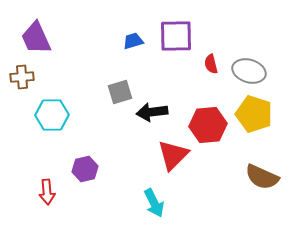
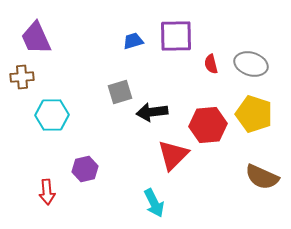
gray ellipse: moved 2 px right, 7 px up
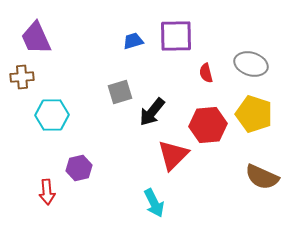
red semicircle: moved 5 px left, 9 px down
black arrow: rotated 44 degrees counterclockwise
purple hexagon: moved 6 px left, 1 px up
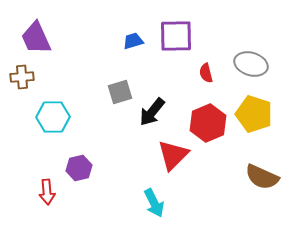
cyan hexagon: moved 1 px right, 2 px down
red hexagon: moved 2 px up; rotated 18 degrees counterclockwise
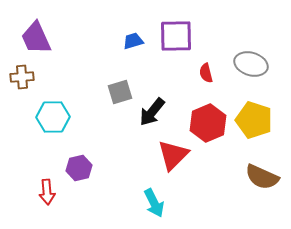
yellow pentagon: moved 6 px down
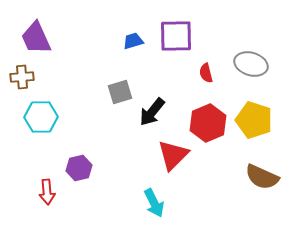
cyan hexagon: moved 12 px left
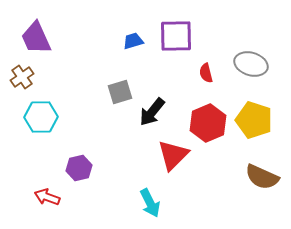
brown cross: rotated 30 degrees counterclockwise
red arrow: moved 5 px down; rotated 115 degrees clockwise
cyan arrow: moved 4 px left
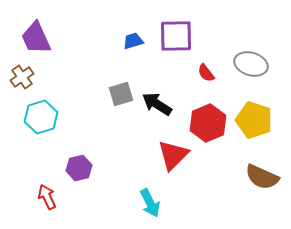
red semicircle: rotated 24 degrees counterclockwise
gray square: moved 1 px right, 2 px down
black arrow: moved 5 px right, 8 px up; rotated 84 degrees clockwise
cyan hexagon: rotated 16 degrees counterclockwise
red arrow: rotated 45 degrees clockwise
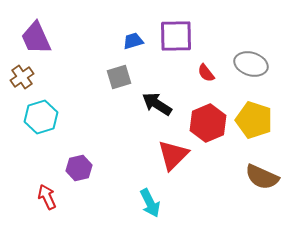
gray square: moved 2 px left, 17 px up
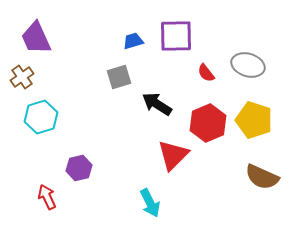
gray ellipse: moved 3 px left, 1 px down
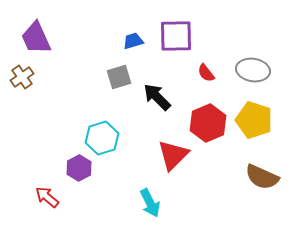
gray ellipse: moved 5 px right, 5 px down; rotated 8 degrees counterclockwise
black arrow: moved 7 px up; rotated 12 degrees clockwise
cyan hexagon: moved 61 px right, 21 px down
purple hexagon: rotated 15 degrees counterclockwise
red arrow: rotated 25 degrees counterclockwise
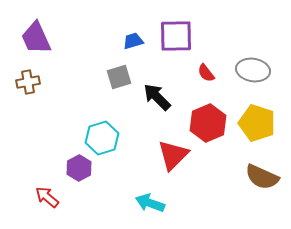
brown cross: moved 6 px right, 5 px down; rotated 25 degrees clockwise
yellow pentagon: moved 3 px right, 3 px down
cyan arrow: rotated 136 degrees clockwise
